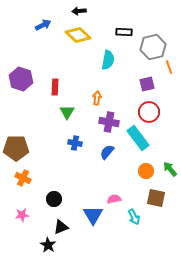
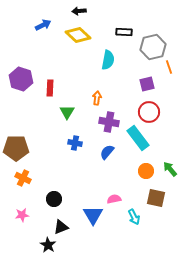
red rectangle: moved 5 px left, 1 px down
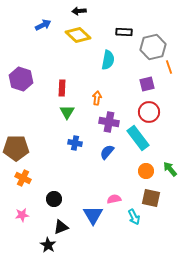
red rectangle: moved 12 px right
brown square: moved 5 px left
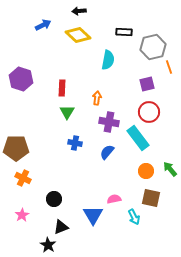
pink star: rotated 24 degrees counterclockwise
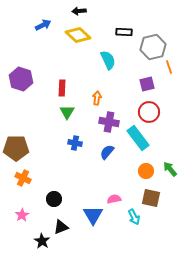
cyan semicircle: rotated 36 degrees counterclockwise
black star: moved 6 px left, 4 px up
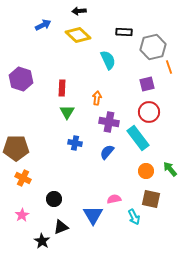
brown square: moved 1 px down
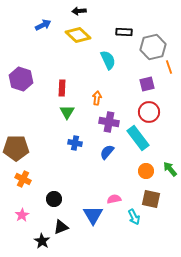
orange cross: moved 1 px down
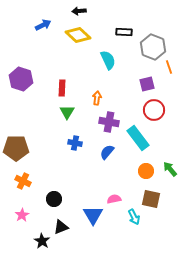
gray hexagon: rotated 25 degrees counterclockwise
red circle: moved 5 px right, 2 px up
orange cross: moved 2 px down
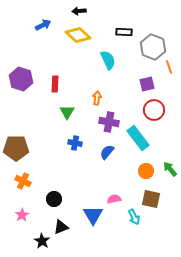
red rectangle: moved 7 px left, 4 px up
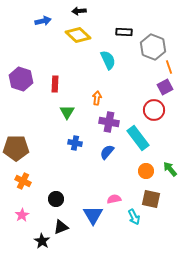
blue arrow: moved 4 px up; rotated 14 degrees clockwise
purple square: moved 18 px right, 3 px down; rotated 14 degrees counterclockwise
black circle: moved 2 px right
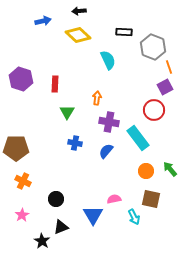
blue semicircle: moved 1 px left, 1 px up
